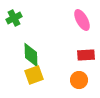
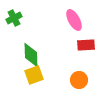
pink ellipse: moved 8 px left
red rectangle: moved 10 px up
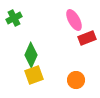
red rectangle: moved 1 px right, 7 px up; rotated 18 degrees counterclockwise
green diamond: rotated 25 degrees clockwise
orange circle: moved 3 px left
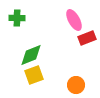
green cross: moved 3 px right; rotated 28 degrees clockwise
green diamond: rotated 45 degrees clockwise
orange circle: moved 5 px down
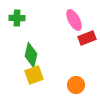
green diamond: rotated 55 degrees counterclockwise
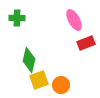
red rectangle: moved 1 px left, 5 px down
green diamond: moved 2 px left, 5 px down
yellow square: moved 5 px right, 5 px down
orange circle: moved 15 px left
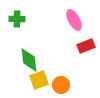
green cross: moved 1 px down
red rectangle: moved 3 px down
green diamond: rotated 20 degrees counterclockwise
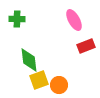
orange circle: moved 2 px left
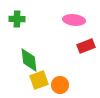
pink ellipse: rotated 55 degrees counterclockwise
orange circle: moved 1 px right
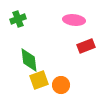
green cross: moved 1 px right; rotated 21 degrees counterclockwise
orange circle: moved 1 px right
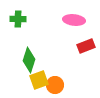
green cross: rotated 21 degrees clockwise
green diamond: rotated 25 degrees clockwise
orange circle: moved 6 px left
